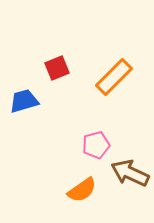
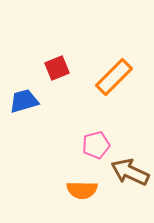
brown arrow: moved 1 px up
orange semicircle: rotated 36 degrees clockwise
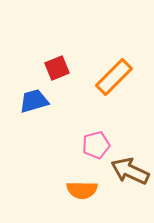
blue trapezoid: moved 10 px right
brown arrow: moved 1 px up
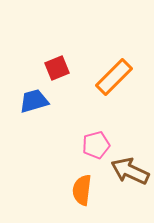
orange semicircle: rotated 96 degrees clockwise
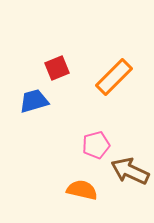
orange semicircle: rotated 96 degrees clockwise
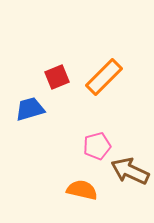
red square: moved 9 px down
orange rectangle: moved 10 px left
blue trapezoid: moved 4 px left, 8 px down
pink pentagon: moved 1 px right, 1 px down
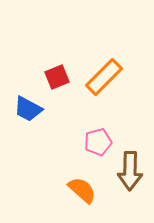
blue trapezoid: moved 2 px left; rotated 136 degrees counterclockwise
pink pentagon: moved 1 px right, 4 px up
brown arrow: rotated 114 degrees counterclockwise
orange semicircle: rotated 28 degrees clockwise
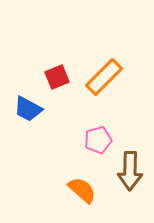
pink pentagon: moved 2 px up
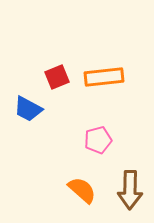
orange rectangle: rotated 39 degrees clockwise
brown arrow: moved 19 px down
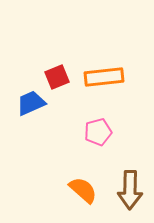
blue trapezoid: moved 3 px right, 6 px up; rotated 128 degrees clockwise
pink pentagon: moved 8 px up
orange semicircle: moved 1 px right
